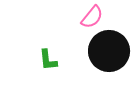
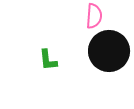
pink semicircle: moved 2 px right, 1 px up; rotated 35 degrees counterclockwise
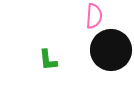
black circle: moved 2 px right, 1 px up
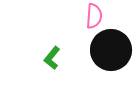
green L-shape: moved 4 px right, 2 px up; rotated 45 degrees clockwise
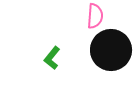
pink semicircle: moved 1 px right
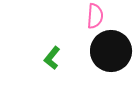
black circle: moved 1 px down
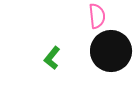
pink semicircle: moved 2 px right; rotated 10 degrees counterclockwise
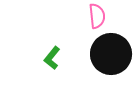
black circle: moved 3 px down
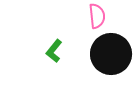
green L-shape: moved 2 px right, 7 px up
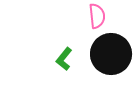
green L-shape: moved 10 px right, 8 px down
